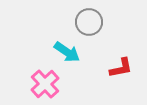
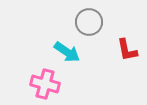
red L-shape: moved 6 px right, 18 px up; rotated 90 degrees clockwise
pink cross: rotated 32 degrees counterclockwise
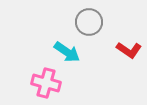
red L-shape: moved 2 px right; rotated 45 degrees counterclockwise
pink cross: moved 1 px right, 1 px up
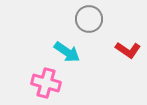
gray circle: moved 3 px up
red L-shape: moved 1 px left
